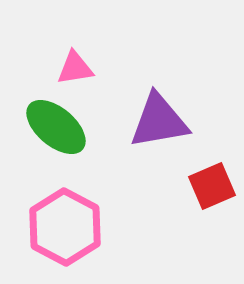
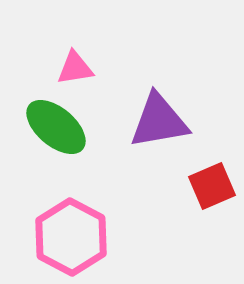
pink hexagon: moved 6 px right, 10 px down
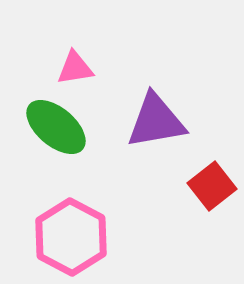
purple triangle: moved 3 px left
red square: rotated 15 degrees counterclockwise
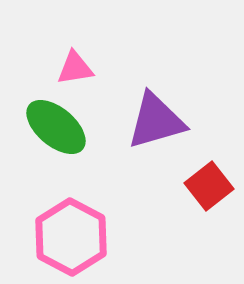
purple triangle: rotated 6 degrees counterclockwise
red square: moved 3 px left
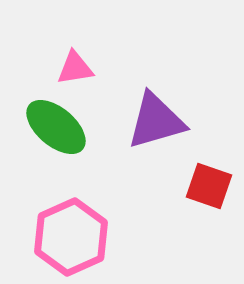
red square: rotated 33 degrees counterclockwise
pink hexagon: rotated 8 degrees clockwise
